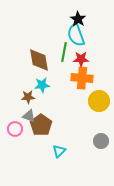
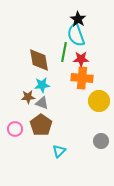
gray triangle: moved 13 px right, 13 px up
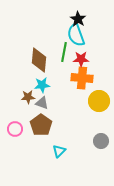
brown diamond: rotated 15 degrees clockwise
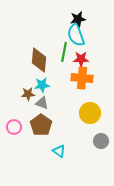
black star: rotated 28 degrees clockwise
brown star: moved 3 px up
yellow circle: moved 9 px left, 12 px down
pink circle: moved 1 px left, 2 px up
cyan triangle: rotated 40 degrees counterclockwise
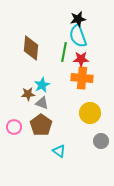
cyan semicircle: moved 2 px right, 1 px down
brown diamond: moved 8 px left, 12 px up
cyan star: rotated 21 degrees counterclockwise
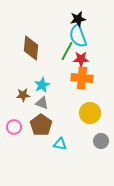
green line: moved 3 px right, 1 px up; rotated 18 degrees clockwise
brown star: moved 5 px left, 1 px down
cyan triangle: moved 1 px right, 7 px up; rotated 24 degrees counterclockwise
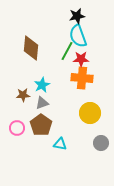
black star: moved 1 px left, 3 px up
gray triangle: rotated 40 degrees counterclockwise
pink circle: moved 3 px right, 1 px down
gray circle: moved 2 px down
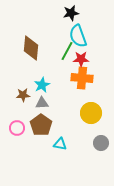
black star: moved 6 px left, 3 px up
gray triangle: rotated 16 degrees clockwise
yellow circle: moved 1 px right
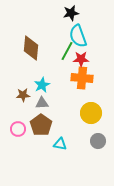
pink circle: moved 1 px right, 1 px down
gray circle: moved 3 px left, 2 px up
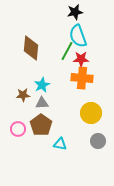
black star: moved 4 px right, 1 px up
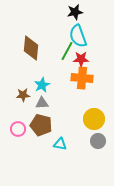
yellow circle: moved 3 px right, 6 px down
brown pentagon: rotated 20 degrees counterclockwise
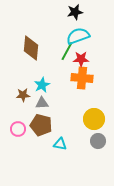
cyan semicircle: rotated 90 degrees clockwise
